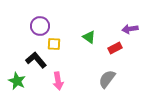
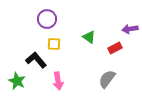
purple circle: moved 7 px right, 7 px up
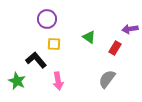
red rectangle: rotated 32 degrees counterclockwise
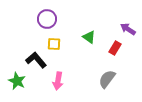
purple arrow: moved 2 px left; rotated 42 degrees clockwise
pink arrow: rotated 18 degrees clockwise
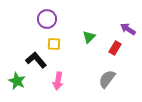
green triangle: rotated 40 degrees clockwise
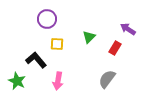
yellow square: moved 3 px right
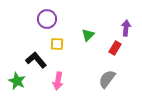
purple arrow: moved 2 px left, 1 px up; rotated 63 degrees clockwise
green triangle: moved 1 px left, 2 px up
